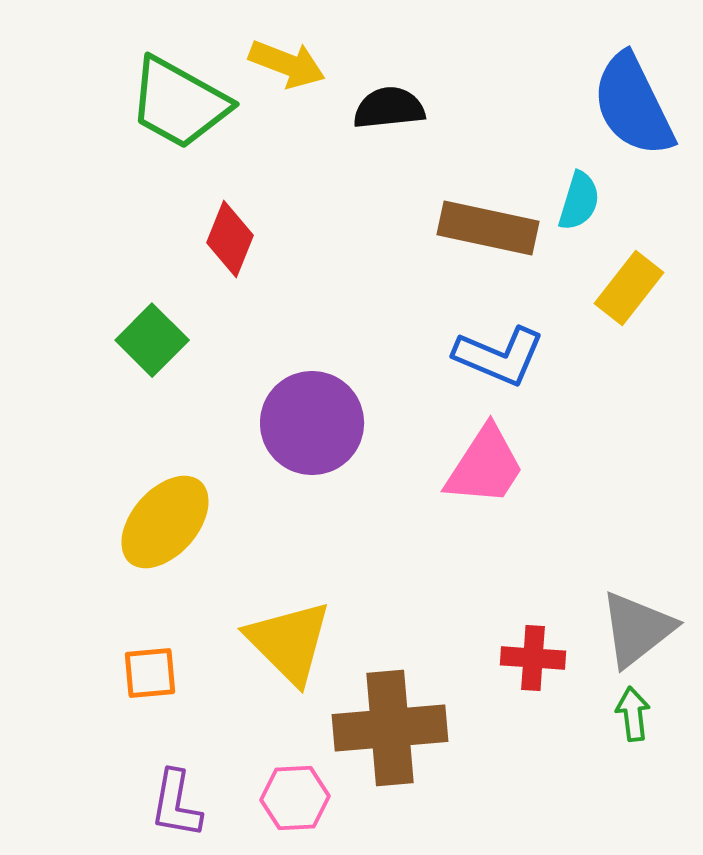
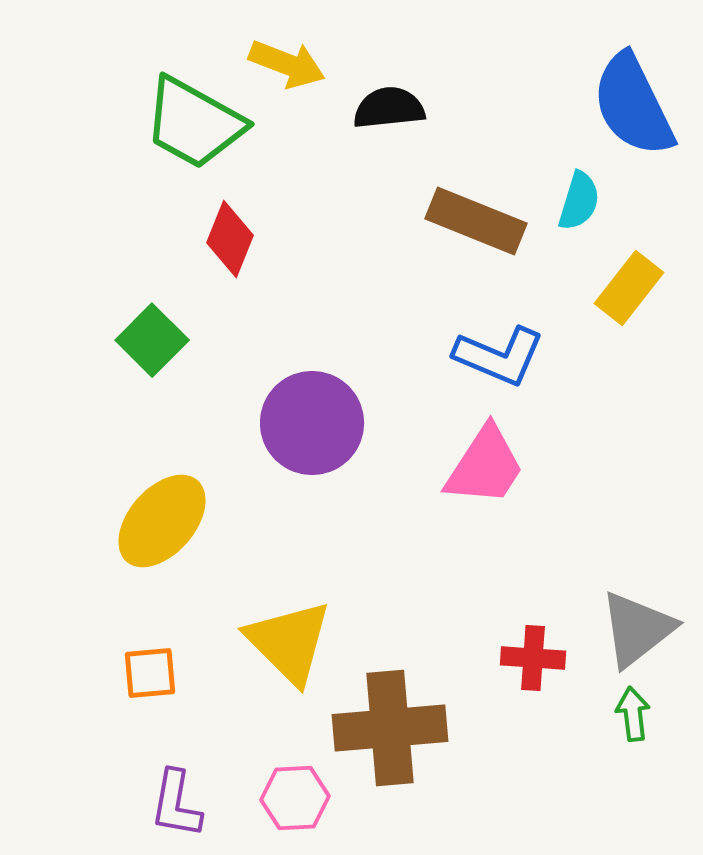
green trapezoid: moved 15 px right, 20 px down
brown rectangle: moved 12 px left, 7 px up; rotated 10 degrees clockwise
yellow ellipse: moved 3 px left, 1 px up
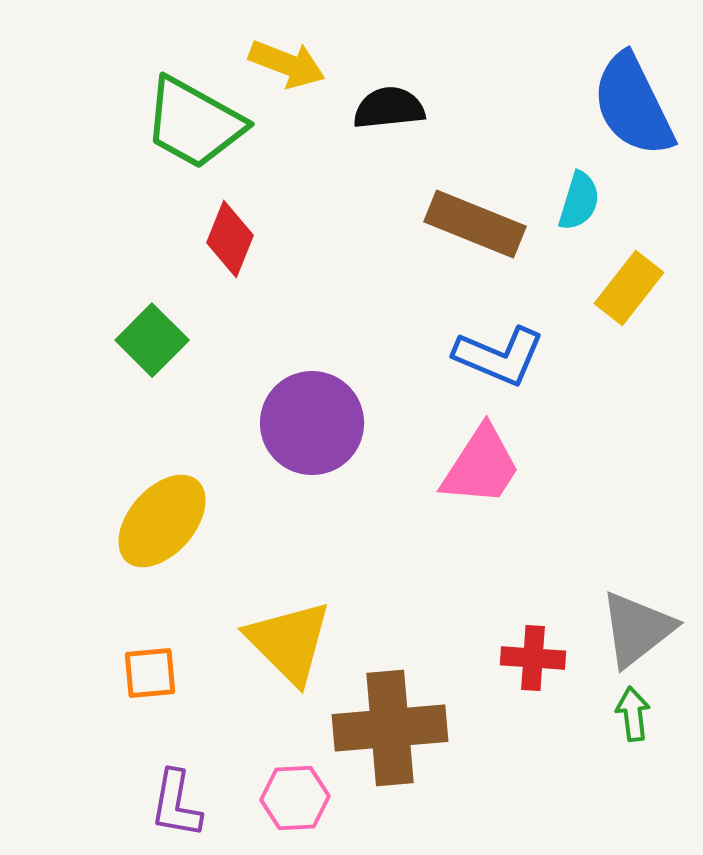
brown rectangle: moved 1 px left, 3 px down
pink trapezoid: moved 4 px left
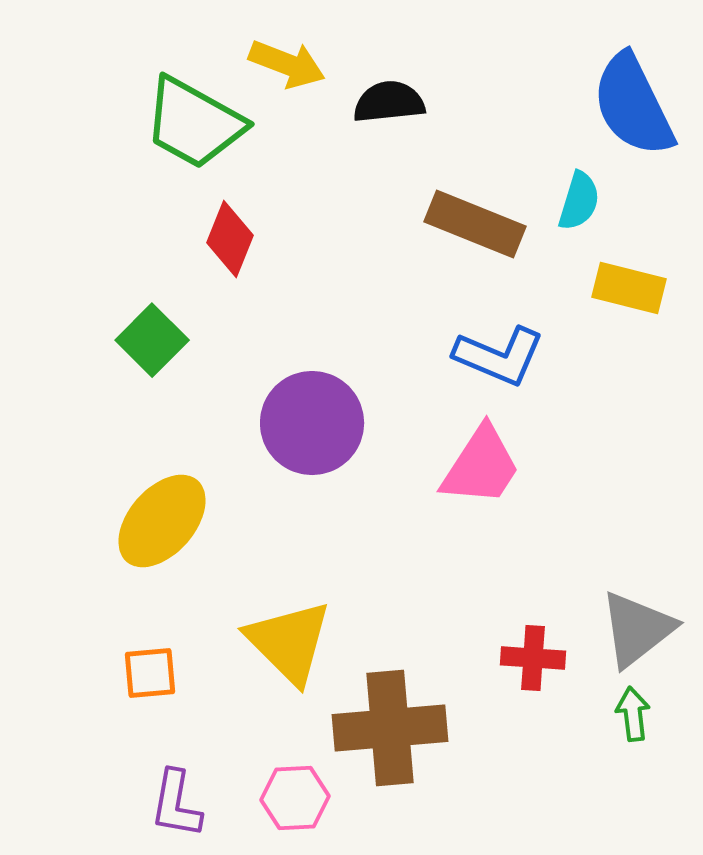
black semicircle: moved 6 px up
yellow rectangle: rotated 66 degrees clockwise
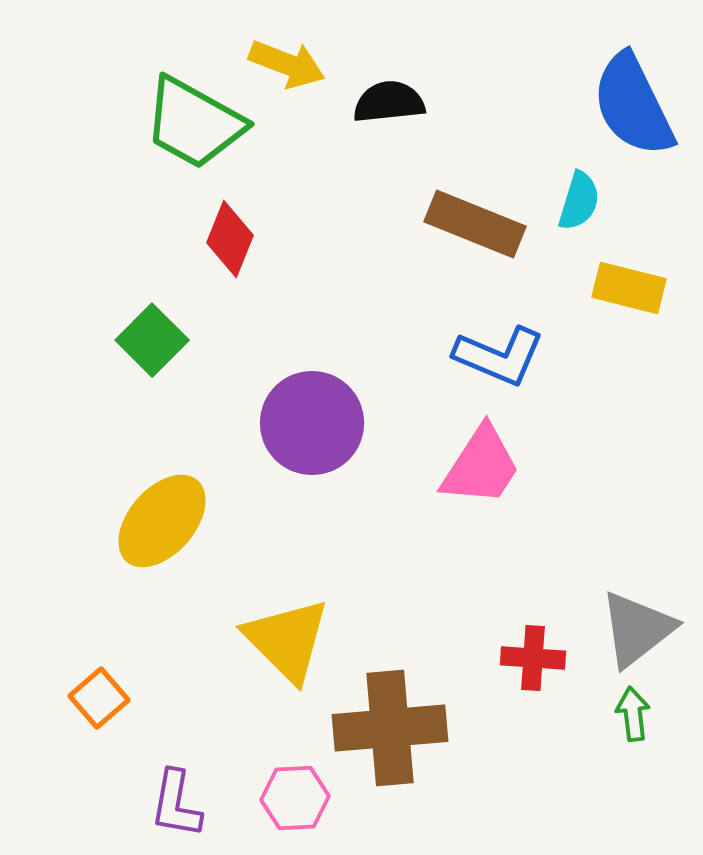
yellow triangle: moved 2 px left, 2 px up
orange square: moved 51 px left, 25 px down; rotated 36 degrees counterclockwise
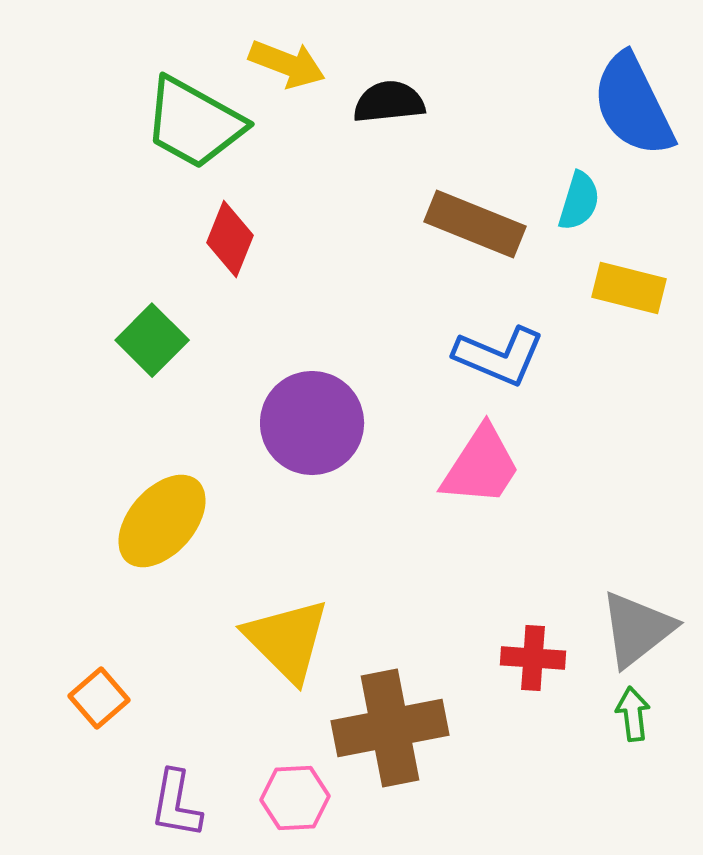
brown cross: rotated 6 degrees counterclockwise
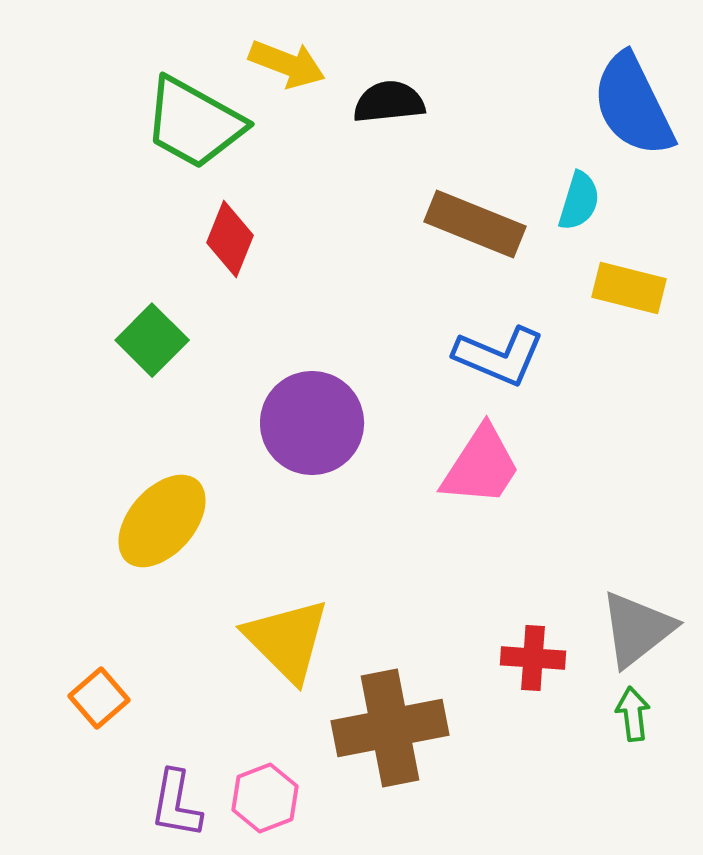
pink hexagon: moved 30 px left; rotated 18 degrees counterclockwise
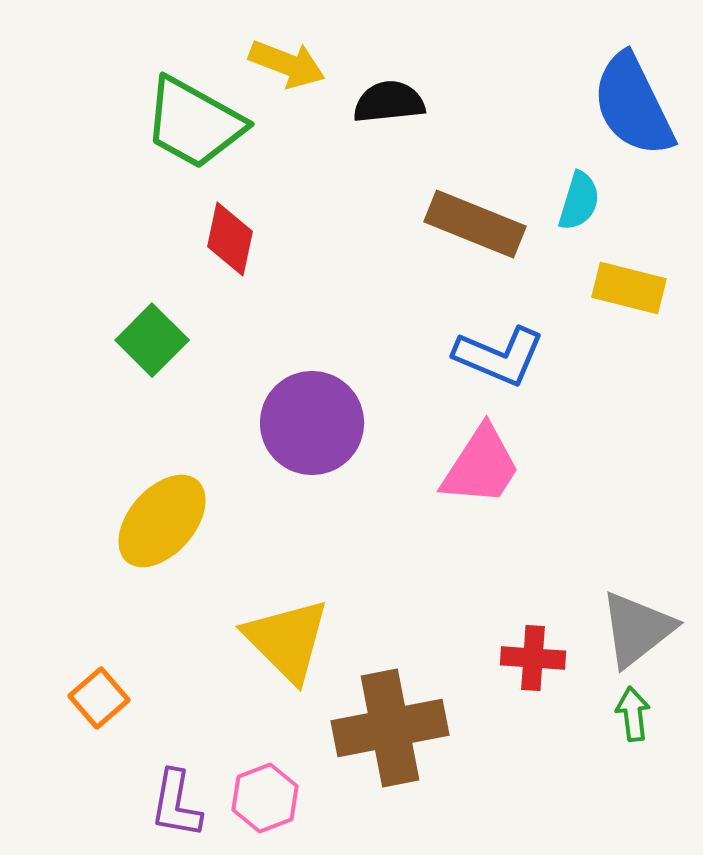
red diamond: rotated 10 degrees counterclockwise
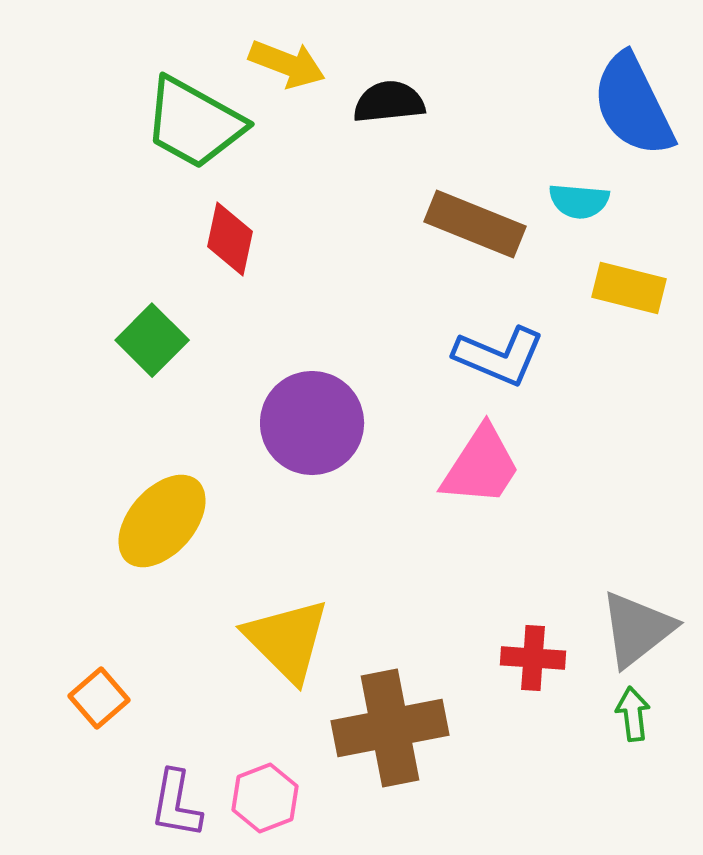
cyan semicircle: rotated 78 degrees clockwise
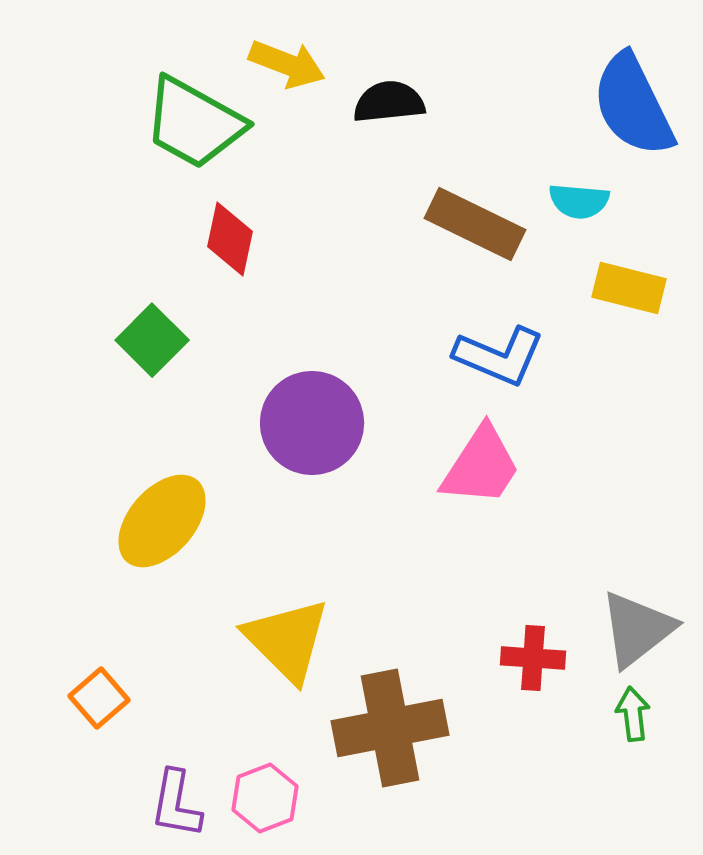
brown rectangle: rotated 4 degrees clockwise
